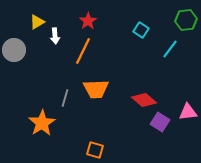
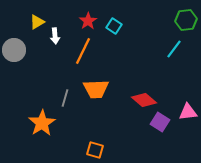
cyan square: moved 27 px left, 4 px up
cyan line: moved 4 px right
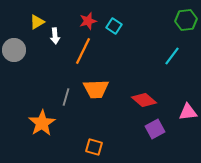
red star: rotated 18 degrees clockwise
cyan line: moved 2 px left, 7 px down
gray line: moved 1 px right, 1 px up
purple square: moved 5 px left, 7 px down; rotated 30 degrees clockwise
orange square: moved 1 px left, 3 px up
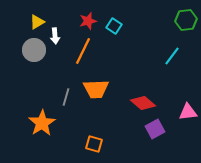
gray circle: moved 20 px right
red diamond: moved 1 px left, 3 px down
orange square: moved 3 px up
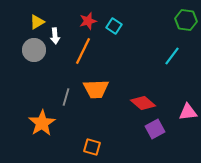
green hexagon: rotated 15 degrees clockwise
orange square: moved 2 px left, 3 px down
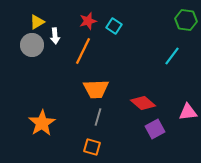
gray circle: moved 2 px left, 5 px up
gray line: moved 32 px right, 20 px down
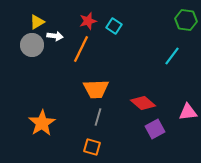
white arrow: rotated 77 degrees counterclockwise
orange line: moved 2 px left, 2 px up
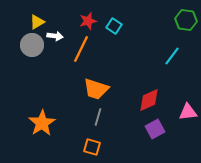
orange trapezoid: rotated 20 degrees clockwise
red diamond: moved 6 px right, 3 px up; rotated 65 degrees counterclockwise
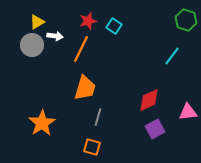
green hexagon: rotated 10 degrees clockwise
orange trapezoid: moved 11 px left, 1 px up; rotated 92 degrees counterclockwise
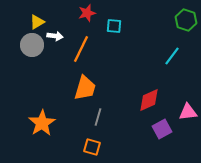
red star: moved 1 px left, 8 px up
cyan square: rotated 28 degrees counterclockwise
purple square: moved 7 px right
